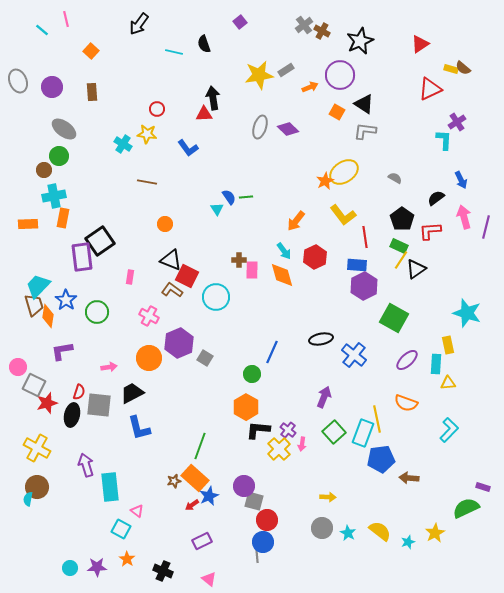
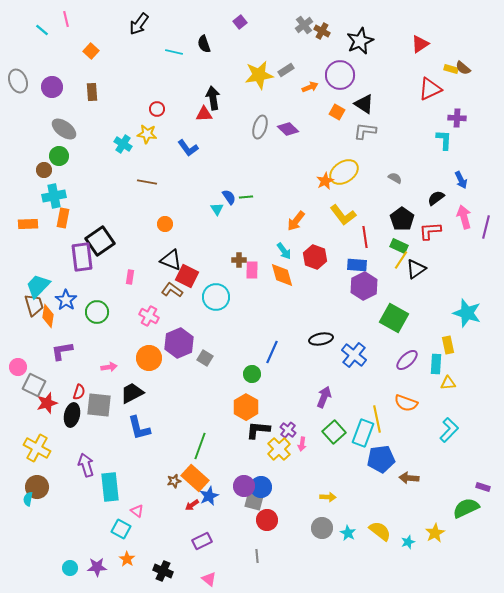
purple cross at (457, 122): moved 4 px up; rotated 36 degrees clockwise
red hexagon at (315, 257): rotated 15 degrees counterclockwise
blue circle at (263, 542): moved 2 px left, 55 px up
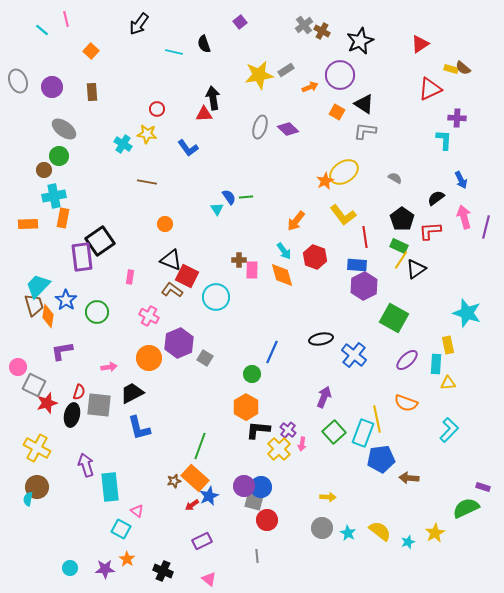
purple star at (97, 567): moved 8 px right, 2 px down
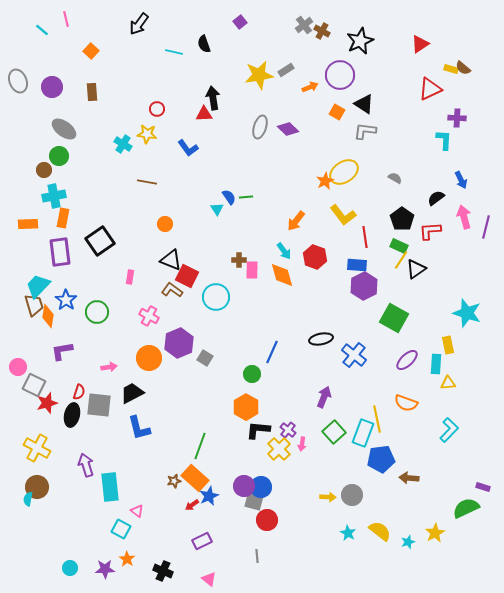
purple rectangle at (82, 257): moved 22 px left, 5 px up
gray circle at (322, 528): moved 30 px right, 33 px up
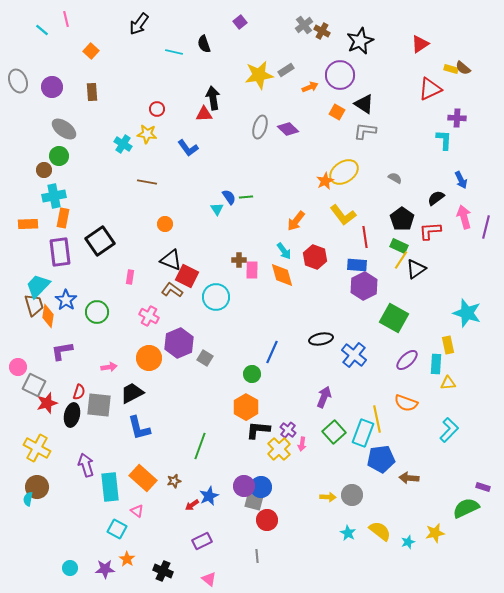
orange rectangle at (195, 478): moved 52 px left
cyan square at (121, 529): moved 4 px left
yellow star at (435, 533): rotated 18 degrees clockwise
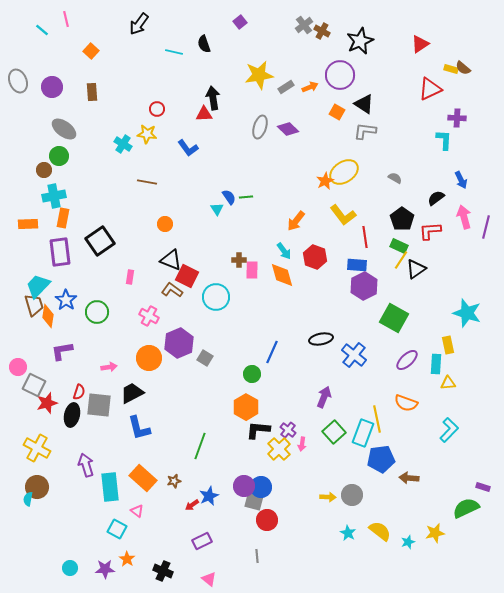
gray rectangle at (286, 70): moved 17 px down
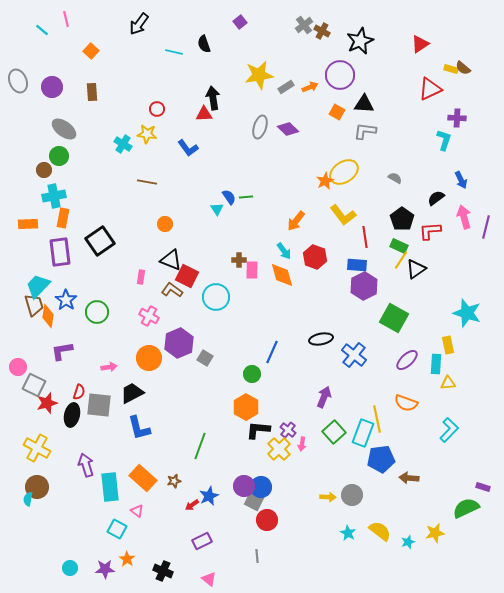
black triangle at (364, 104): rotated 30 degrees counterclockwise
cyan L-shape at (444, 140): rotated 15 degrees clockwise
pink rectangle at (130, 277): moved 11 px right
gray square at (254, 501): rotated 12 degrees clockwise
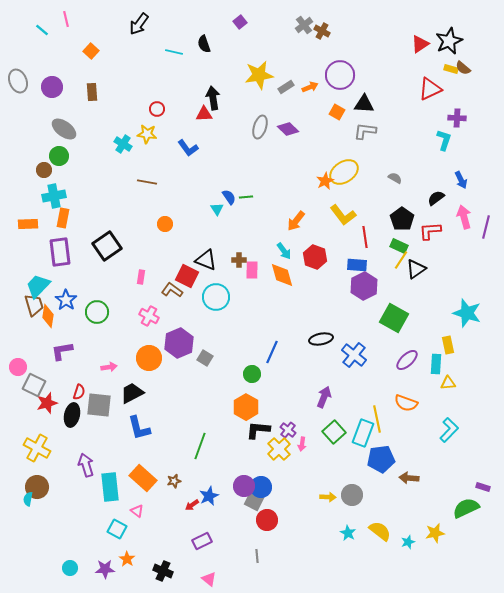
black star at (360, 41): moved 89 px right
black square at (100, 241): moved 7 px right, 5 px down
black triangle at (171, 260): moved 35 px right
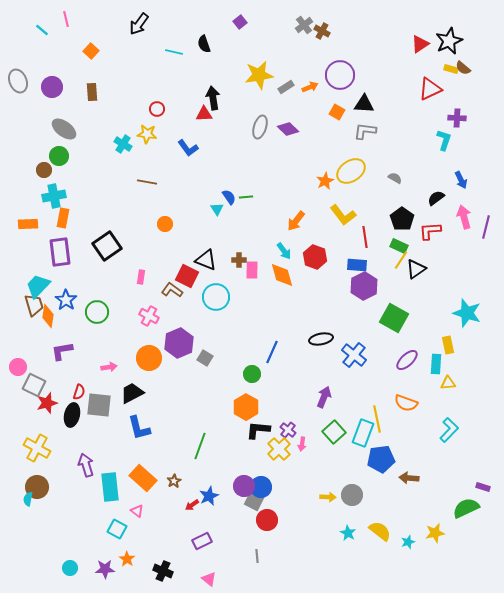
yellow ellipse at (344, 172): moved 7 px right, 1 px up
brown star at (174, 481): rotated 16 degrees counterclockwise
